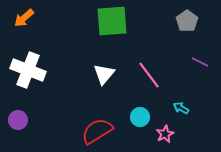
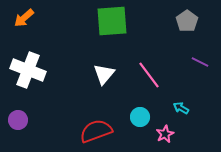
red semicircle: moved 1 px left; rotated 12 degrees clockwise
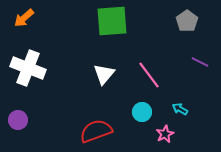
white cross: moved 2 px up
cyan arrow: moved 1 px left, 1 px down
cyan circle: moved 2 px right, 5 px up
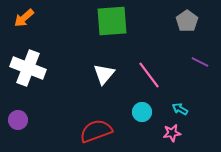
pink star: moved 7 px right, 1 px up; rotated 18 degrees clockwise
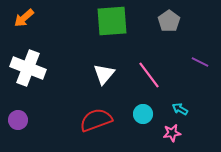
gray pentagon: moved 18 px left
cyan circle: moved 1 px right, 2 px down
red semicircle: moved 11 px up
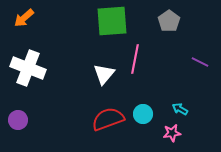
pink line: moved 14 px left, 16 px up; rotated 48 degrees clockwise
red semicircle: moved 12 px right, 1 px up
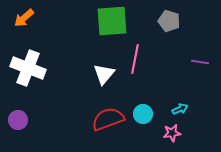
gray pentagon: rotated 20 degrees counterclockwise
purple line: rotated 18 degrees counterclockwise
cyan arrow: rotated 126 degrees clockwise
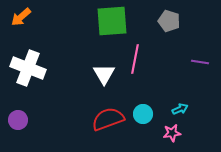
orange arrow: moved 3 px left, 1 px up
white triangle: rotated 10 degrees counterclockwise
